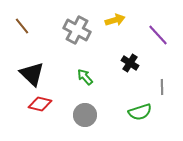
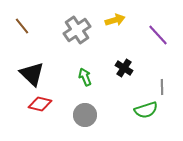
gray cross: rotated 28 degrees clockwise
black cross: moved 6 px left, 5 px down
green arrow: rotated 18 degrees clockwise
green semicircle: moved 6 px right, 2 px up
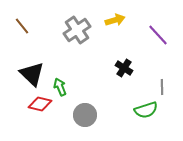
green arrow: moved 25 px left, 10 px down
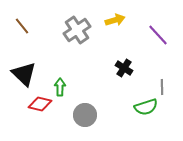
black triangle: moved 8 px left
green arrow: rotated 24 degrees clockwise
green semicircle: moved 3 px up
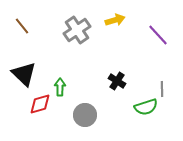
black cross: moved 7 px left, 13 px down
gray line: moved 2 px down
red diamond: rotated 30 degrees counterclockwise
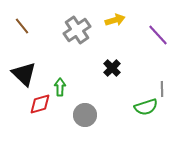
black cross: moved 5 px left, 13 px up; rotated 12 degrees clockwise
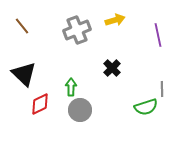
gray cross: rotated 12 degrees clockwise
purple line: rotated 30 degrees clockwise
green arrow: moved 11 px right
red diamond: rotated 10 degrees counterclockwise
gray circle: moved 5 px left, 5 px up
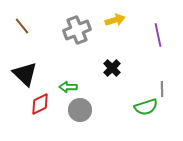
black triangle: moved 1 px right
green arrow: moved 3 px left; rotated 90 degrees counterclockwise
